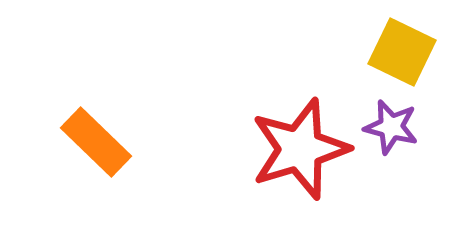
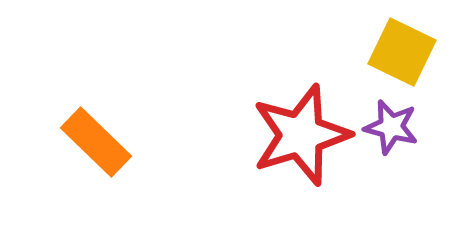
red star: moved 1 px right, 14 px up
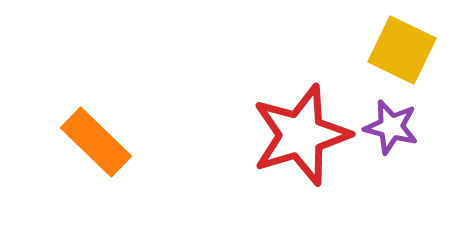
yellow square: moved 2 px up
